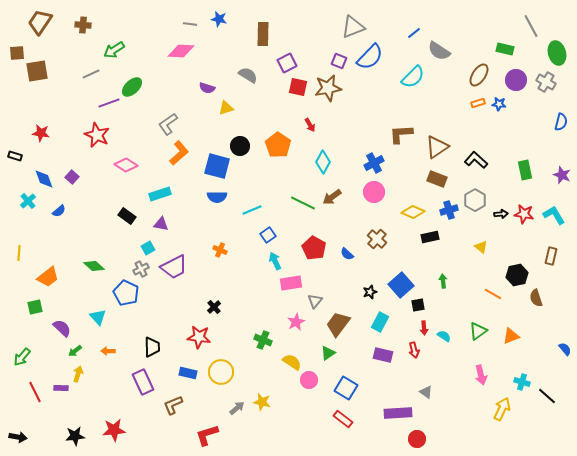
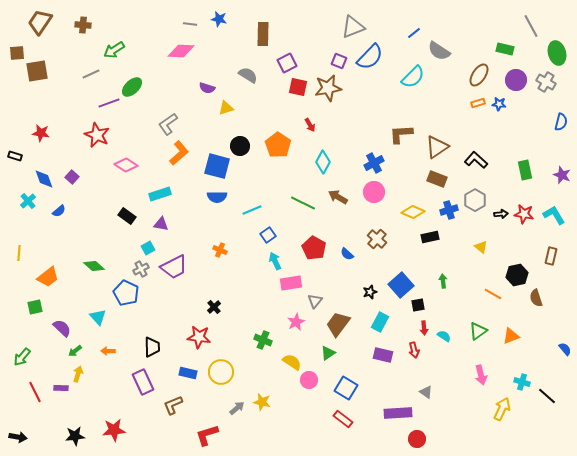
brown arrow at (332, 197): moved 6 px right; rotated 66 degrees clockwise
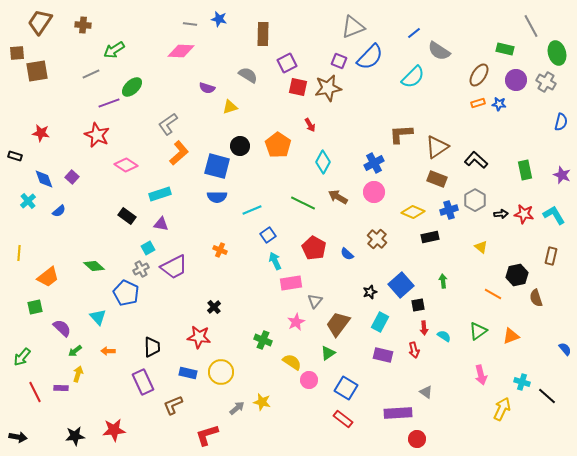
yellow triangle at (226, 108): moved 4 px right, 1 px up
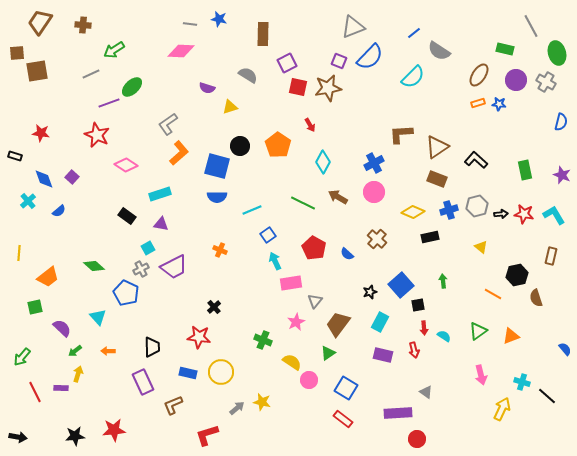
gray hexagon at (475, 200): moved 2 px right, 6 px down; rotated 15 degrees clockwise
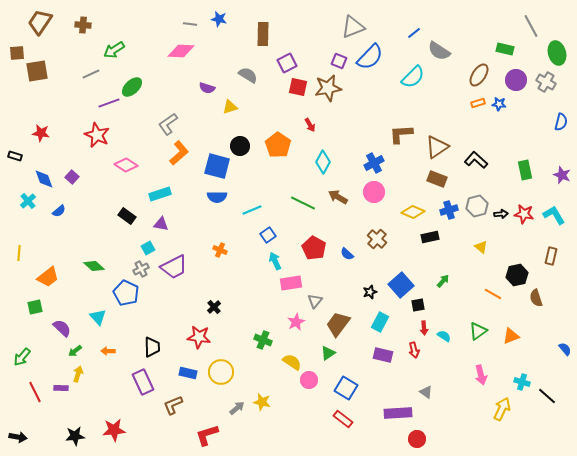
green arrow at (443, 281): rotated 48 degrees clockwise
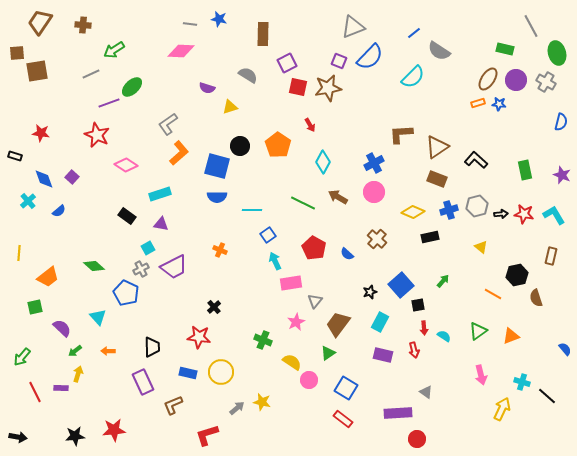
brown ellipse at (479, 75): moved 9 px right, 4 px down
cyan line at (252, 210): rotated 24 degrees clockwise
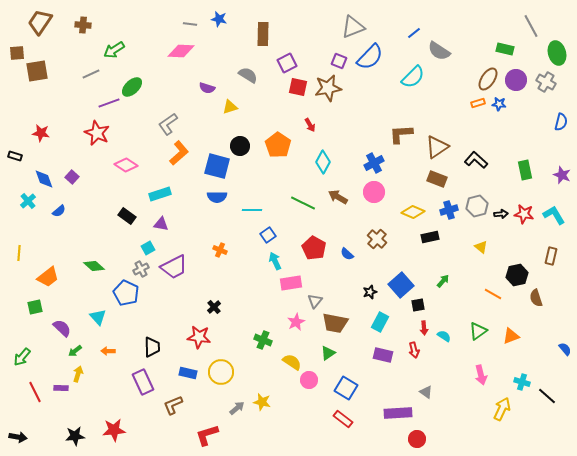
red star at (97, 135): moved 2 px up
brown trapezoid at (338, 324): moved 3 px left, 1 px up; rotated 116 degrees counterclockwise
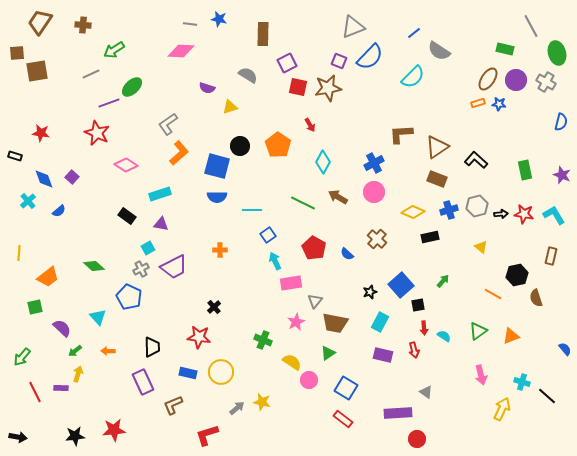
orange cross at (220, 250): rotated 24 degrees counterclockwise
blue pentagon at (126, 293): moved 3 px right, 4 px down
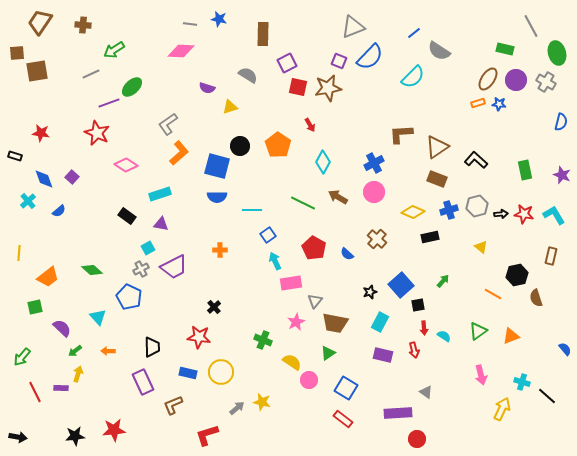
green diamond at (94, 266): moved 2 px left, 4 px down
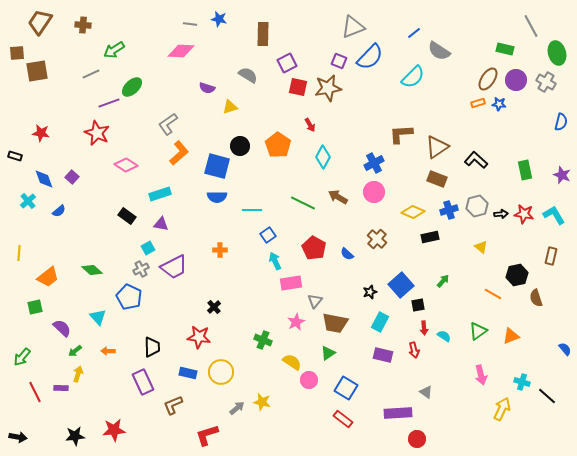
cyan diamond at (323, 162): moved 5 px up
